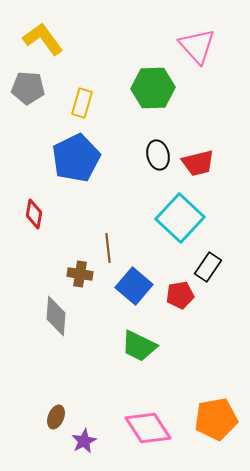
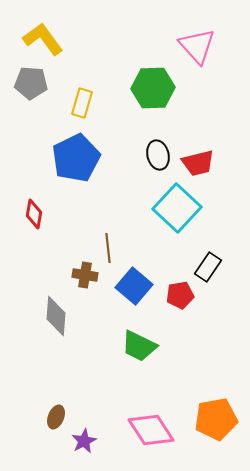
gray pentagon: moved 3 px right, 5 px up
cyan square: moved 3 px left, 10 px up
brown cross: moved 5 px right, 1 px down
pink diamond: moved 3 px right, 2 px down
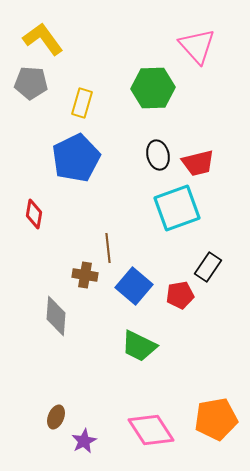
cyan square: rotated 27 degrees clockwise
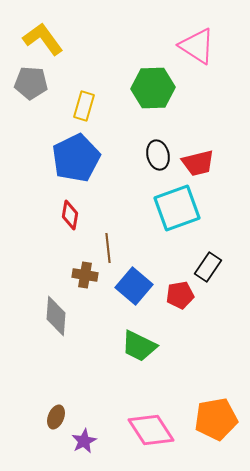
pink triangle: rotated 15 degrees counterclockwise
yellow rectangle: moved 2 px right, 3 px down
red diamond: moved 36 px right, 1 px down
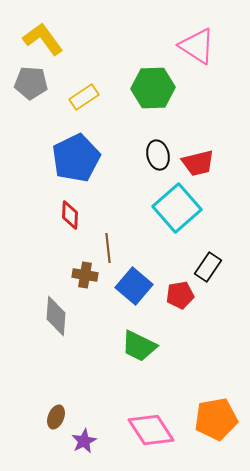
yellow rectangle: moved 9 px up; rotated 40 degrees clockwise
cyan square: rotated 21 degrees counterclockwise
red diamond: rotated 8 degrees counterclockwise
